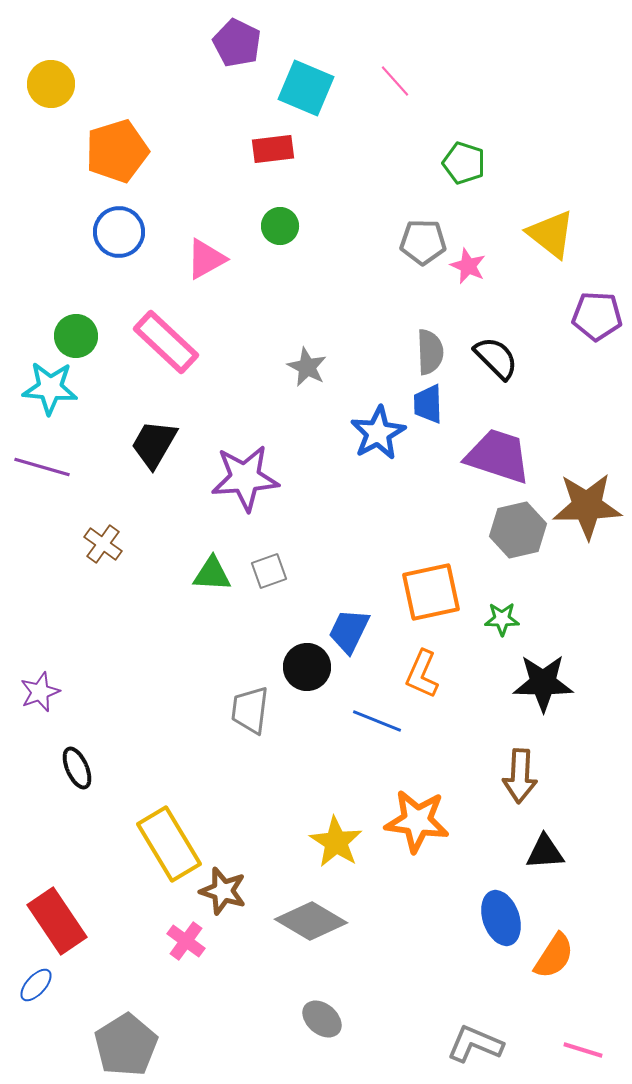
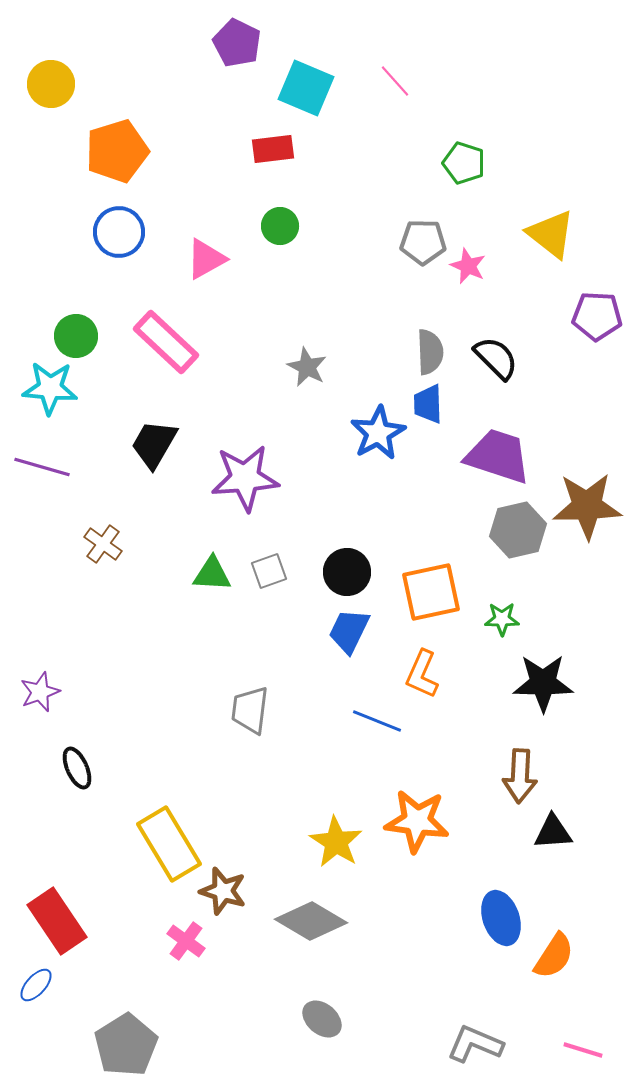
black circle at (307, 667): moved 40 px right, 95 px up
black triangle at (545, 852): moved 8 px right, 20 px up
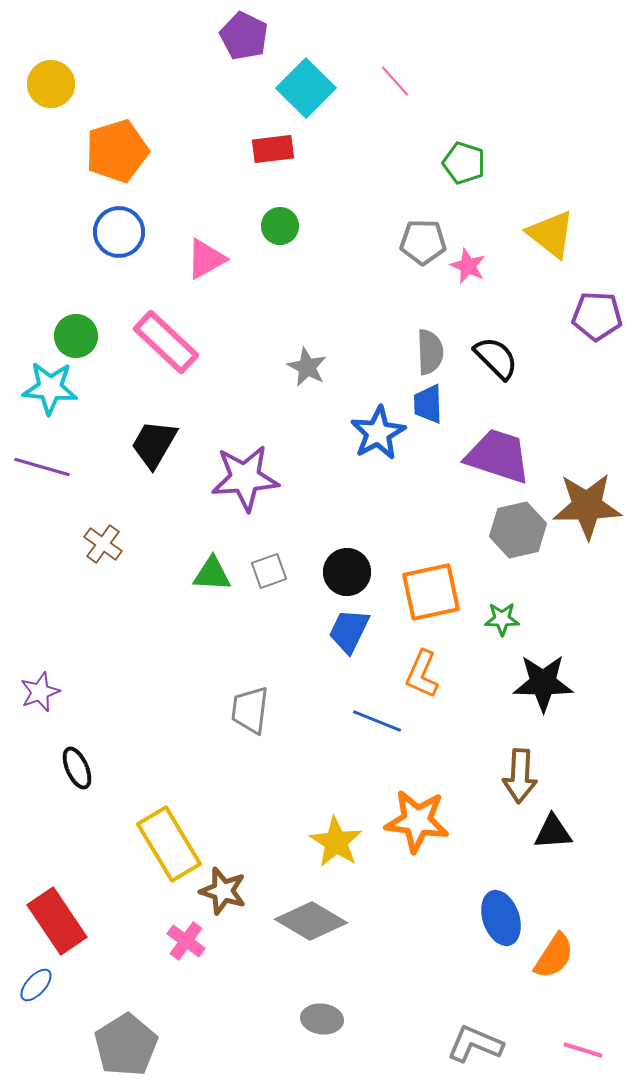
purple pentagon at (237, 43): moved 7 px right, 7 px up
cyan square at (306, 88): rotated 22 degrees clockwise
gray ellipse at (322, 1019): rotated 33 degrees counterclockwise
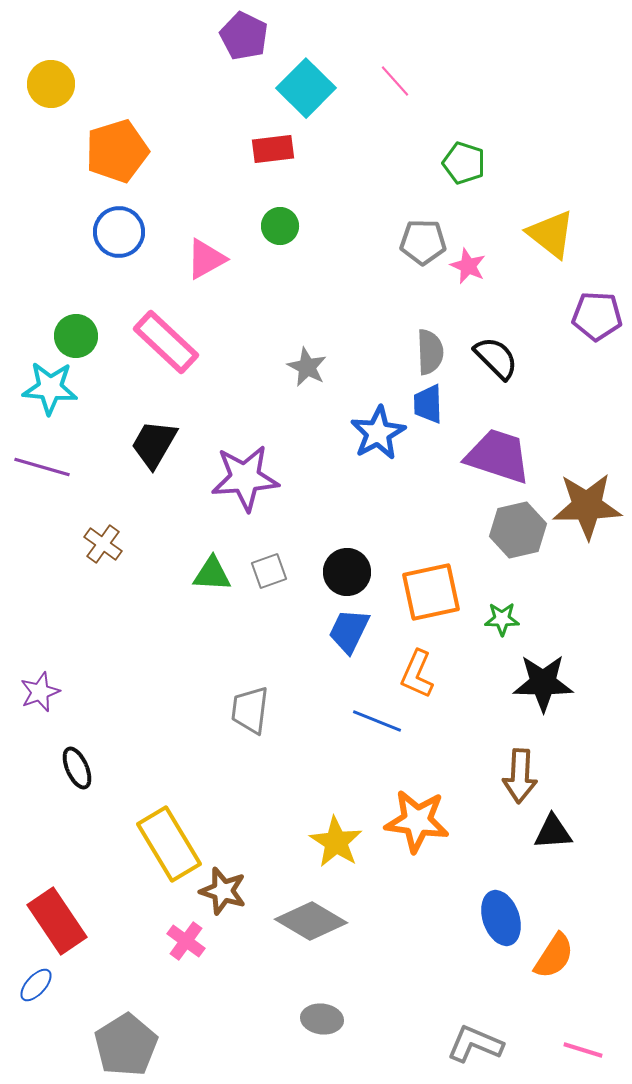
orange L-shape at (422, 674): moved 5 px left
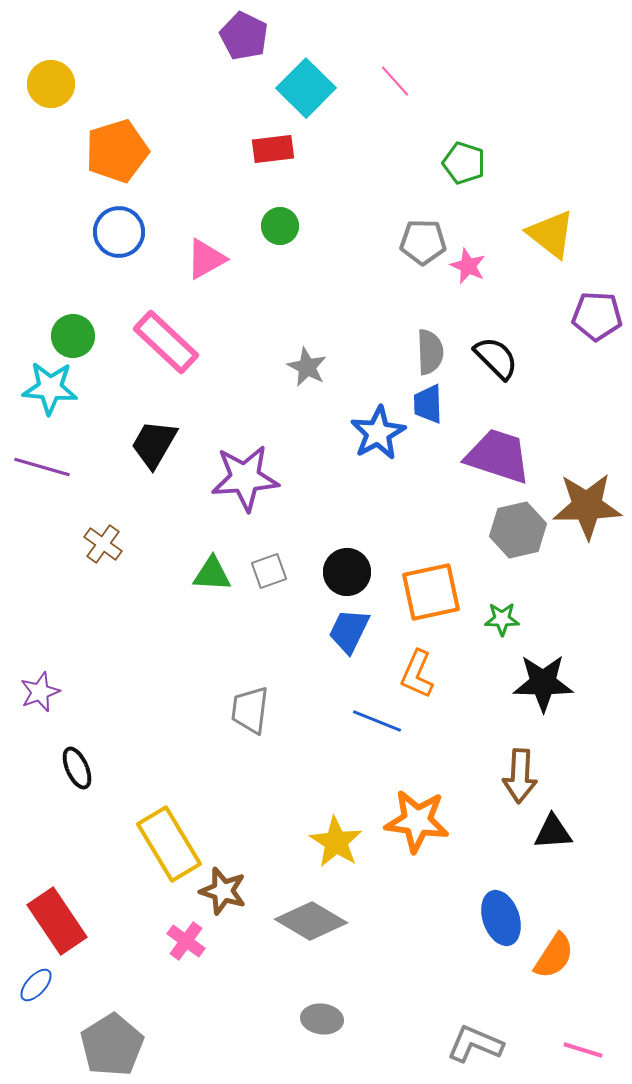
green circle at (76, 336): moved 3 px left
gray pentagon at (126, 1045): moved 14 px left
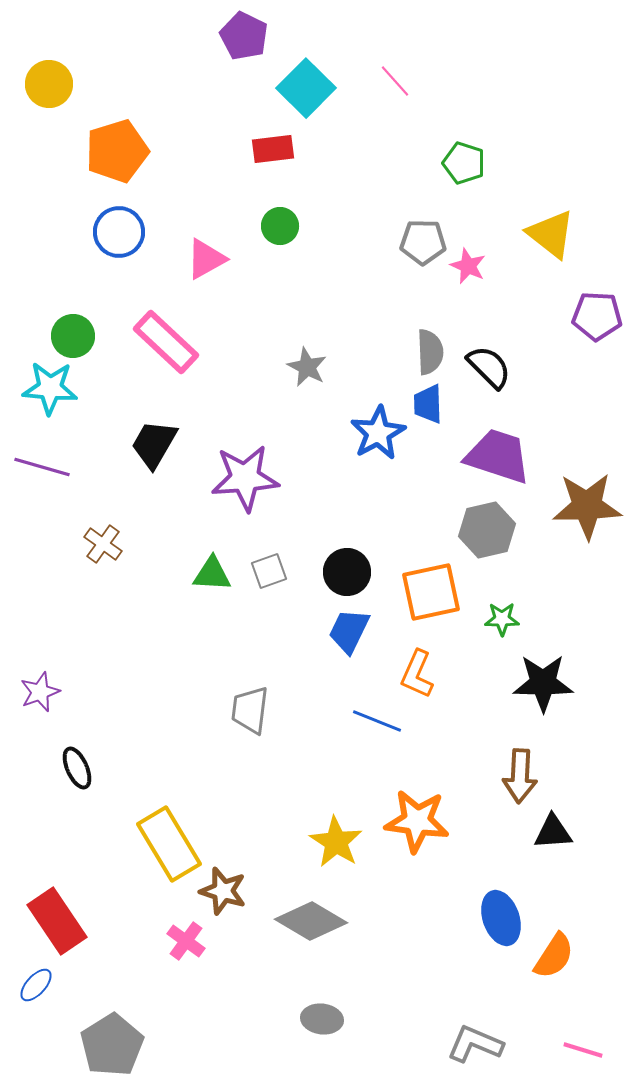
yellow circle at (51, 84): moved 2 px left
black semicircle at (496, 358): moved 7 px left, 9 px down
gray hexagon at (518, 530): moved 31 px left
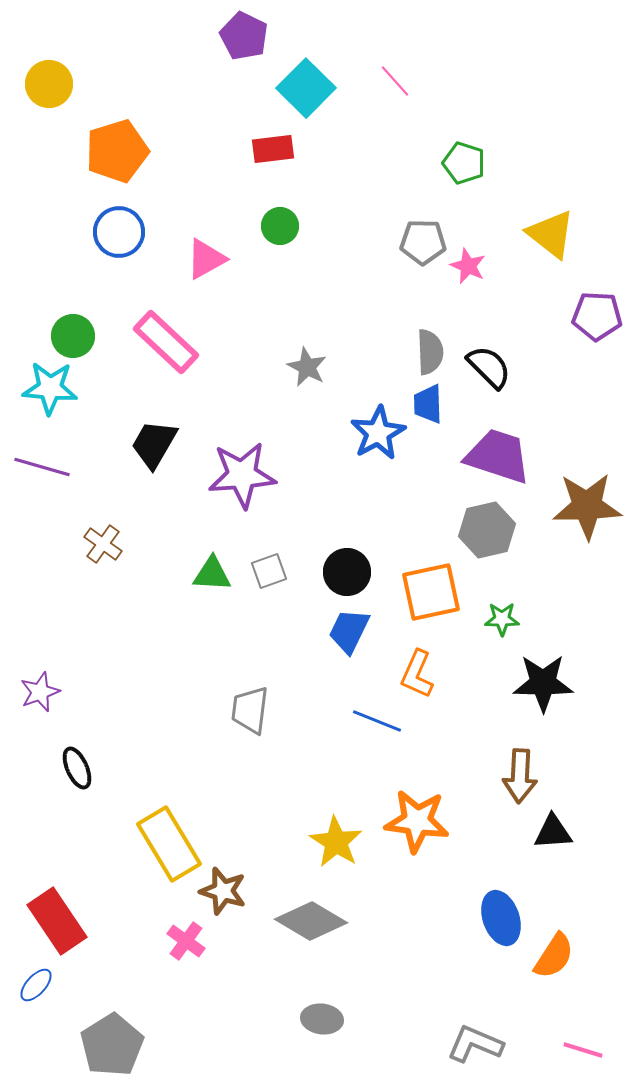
purple star at (245, 478): moved 3 px left, 3 px up
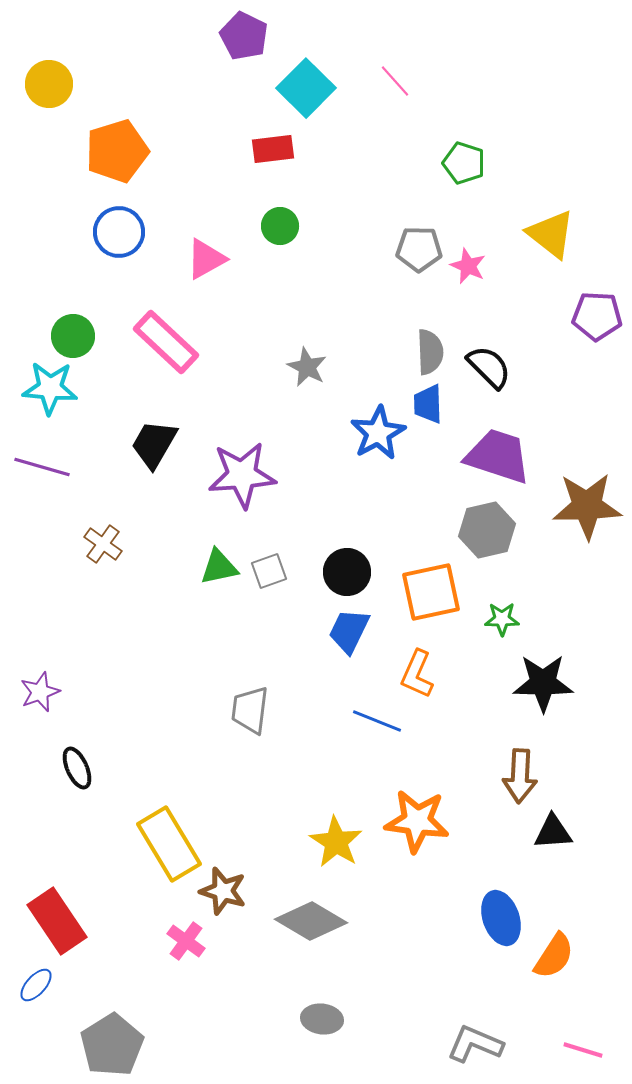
gray pentagon at (423, 242): moved 4 px left, 7 px down
green triangle at (212, 574): moved 7 px right, 7 px up; rotated 15 degrees counterclockwise
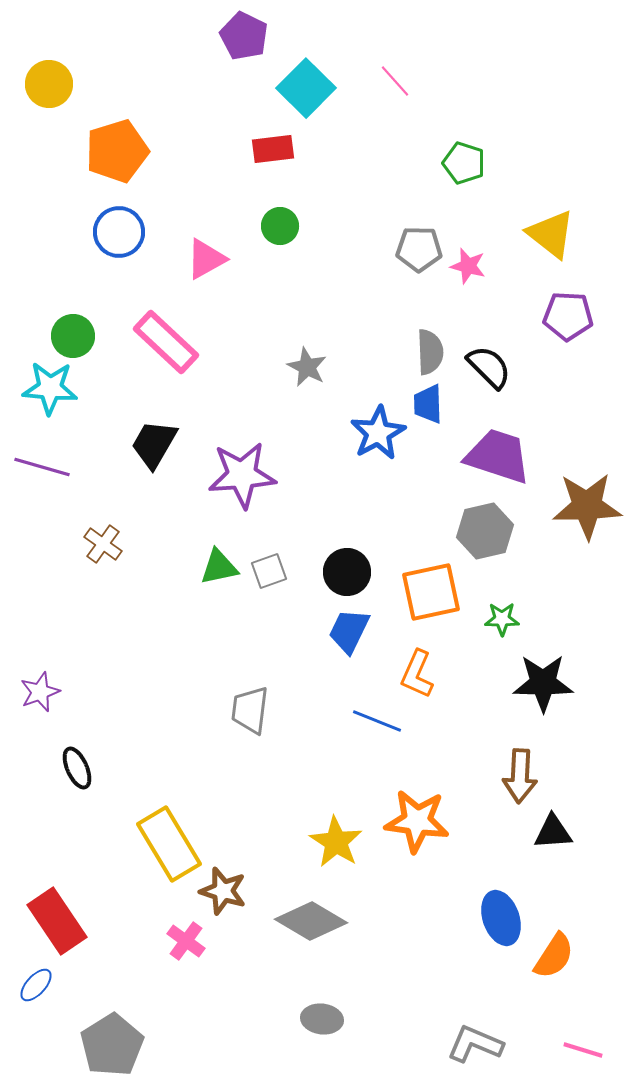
pink star at (468, 266): rotated 9 degrees counterclockwise
purple pentagon at (597, 316): moved 29 px left
gray hexagon at (487, 530): moved 2 px left, 1 px down
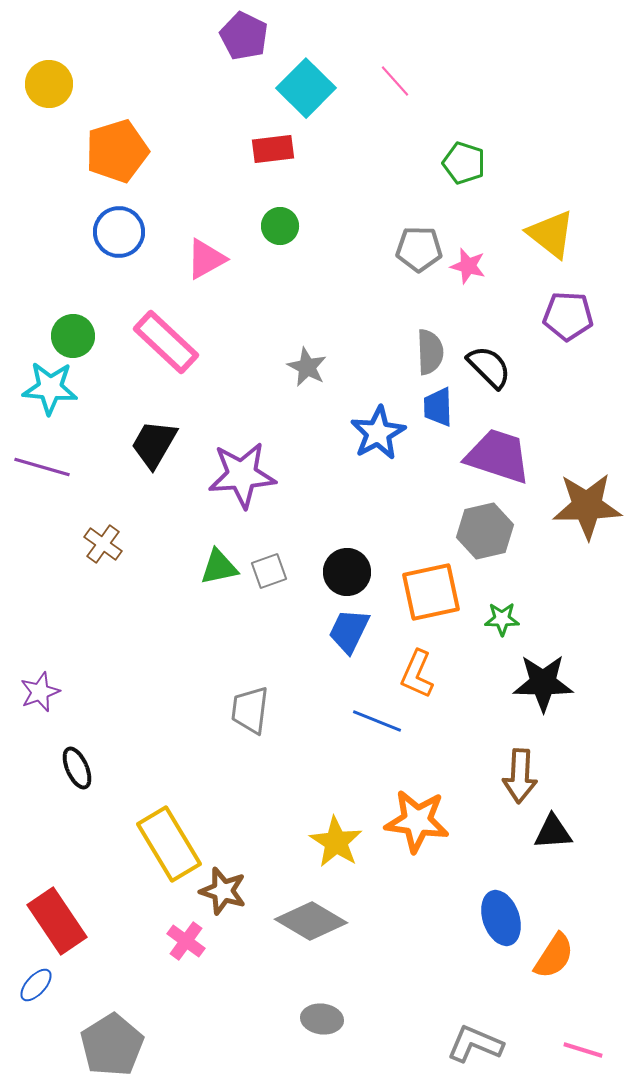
blue trapezoid at (428, 404): moved 10 px right, 3 px down
